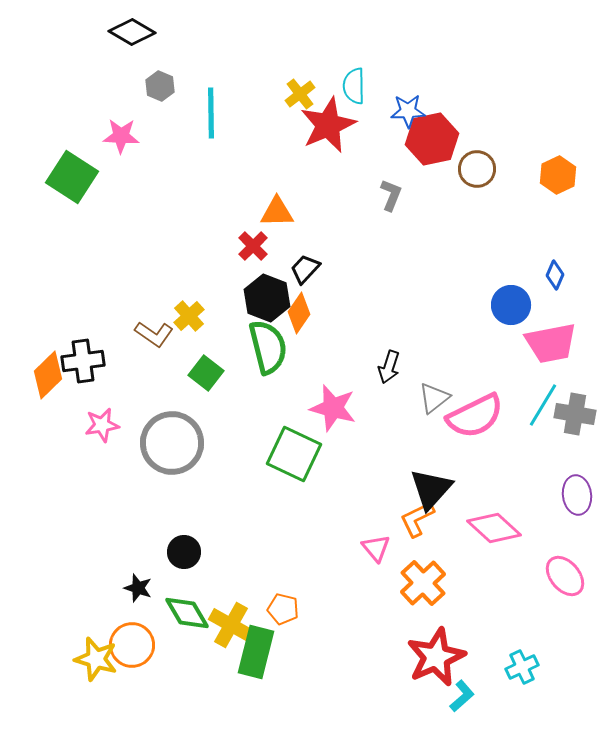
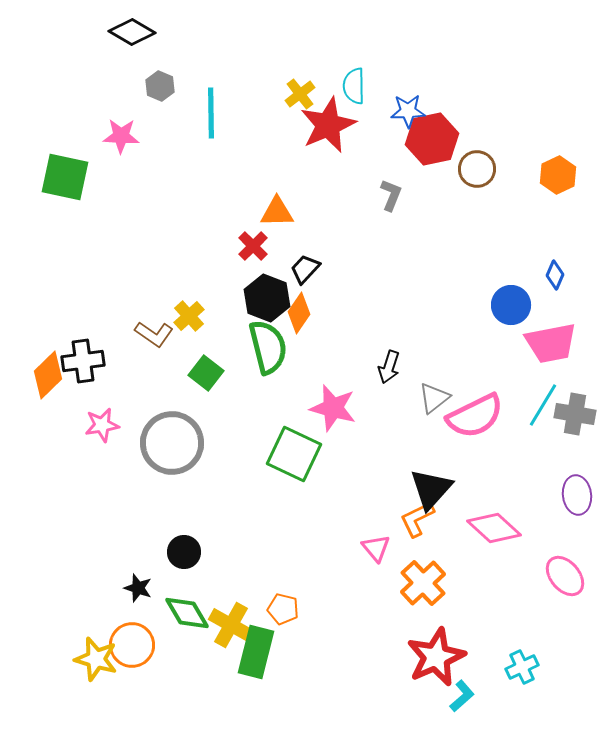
green square at (72, 177): moved 7 px left; rotated 21 degrees counterclockwise
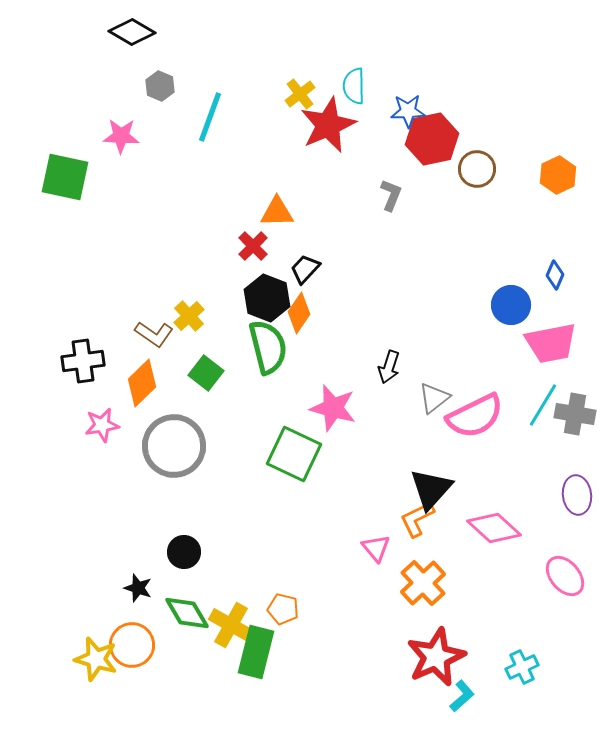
cyan line at (211, 113): moved 1 px left, 4 px down; rotated 21 degrees clockwise
orange diamond at (48, 375): moved 94 px right, 8 px down
gray circle at (172, 443): moved 2 px right, 3 px down
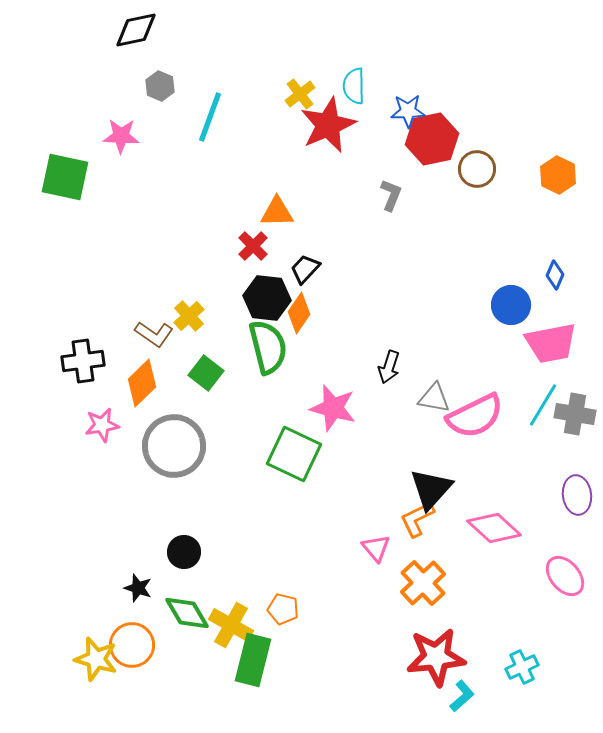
black diamond at (132, 32): moved 4 px right, 2 px up; rotated 42 degrees counterclockwise
orange hexagon at (558, 175): rotated 9 degrees counterclockwise
black hexagon at (267, 298): rotated 15 degrees counterclockwise
gray triangle at (434, 398): rotated 48 degrees clockwise
green rectangle at (256, 652): moved 3 px left, 8 px down
red star at (436, 657): rotated 18 degrees clockwise
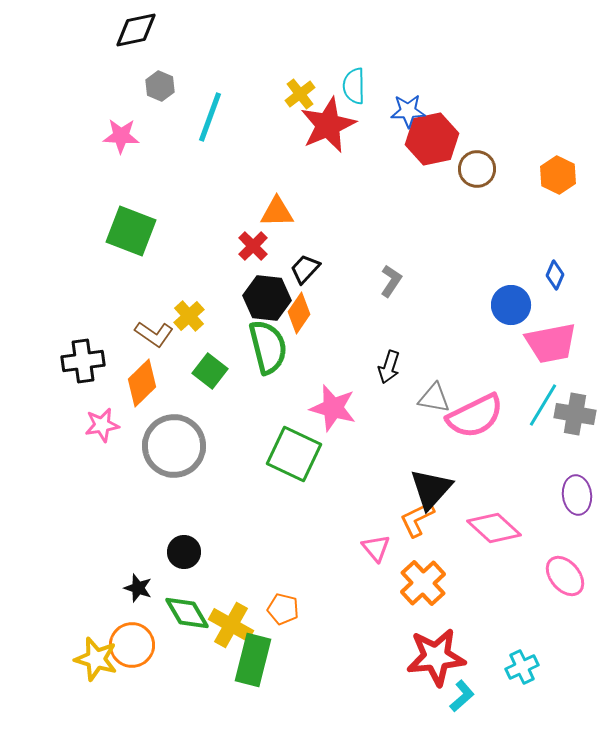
green square at (65, 177): moved 66 px right, 54 px down; rotated 9 degrees clockwise
gray L-shape at (391, 195): moved 86 px down; rotated 12 degrees clockwise
green square at (206, 373): moved 4 px right, 2 px up
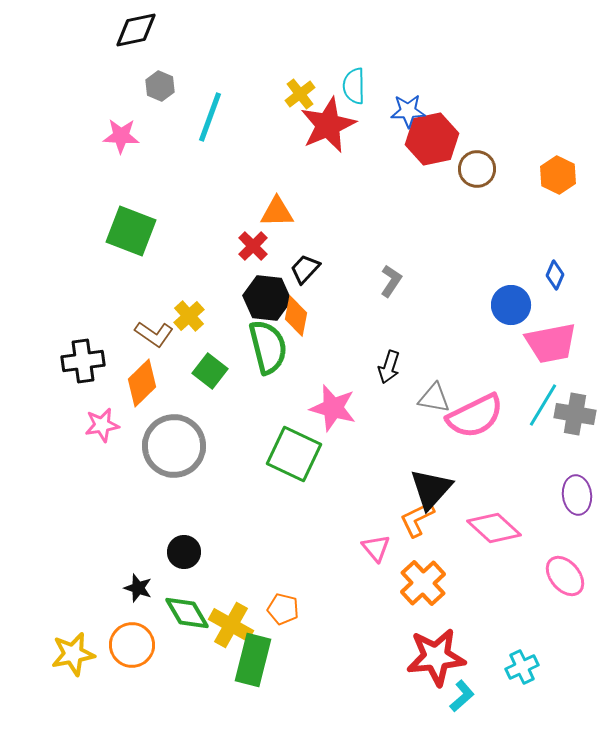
orange diamond at (299, 313): moved 3 px left, 3 px down; rotated 24 degrees counterclockwise
yellow star at (96, 659): moved 23 px left, 5 px up; rotated 27 degrees counterclockwise
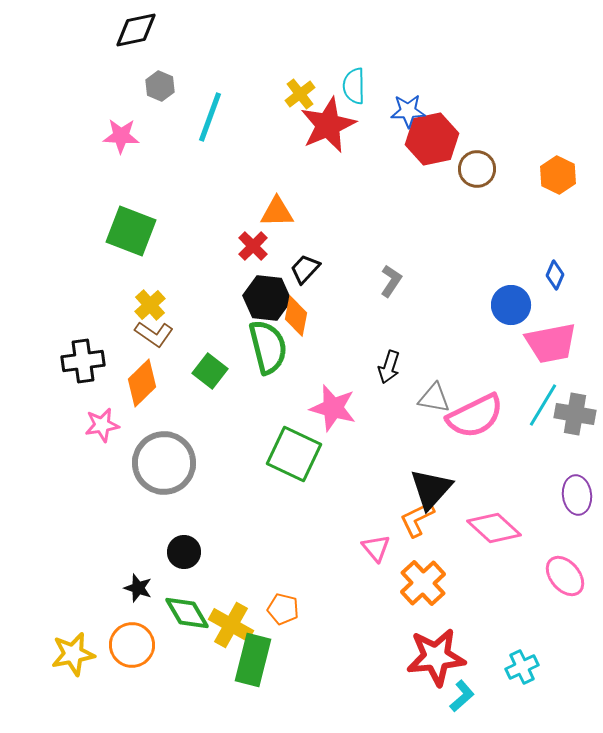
yellow cross at (189, 316): moved 39 px left, 11 px up
gray circle at (174, 446): moved 10 px left, 17 px down
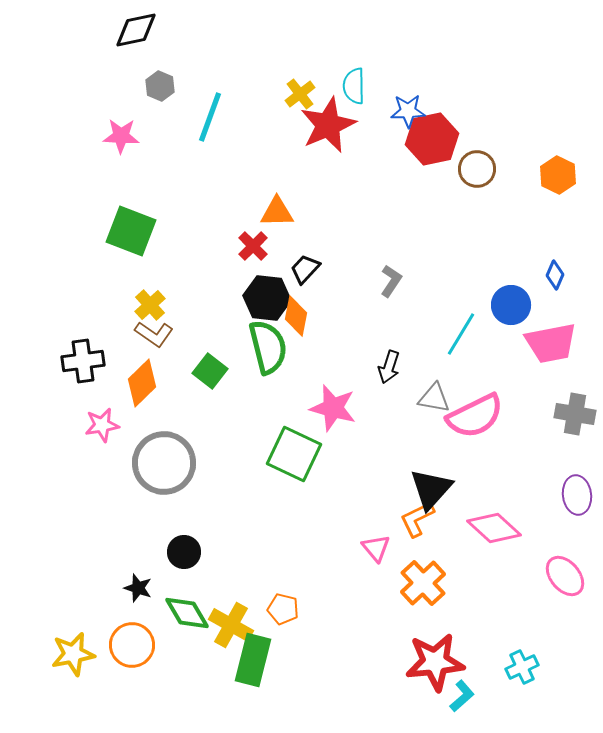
cyan line at (543, 405): moved 82 px left, 71 px up
red star at (436, 657): moved 1 px left, 5 px down
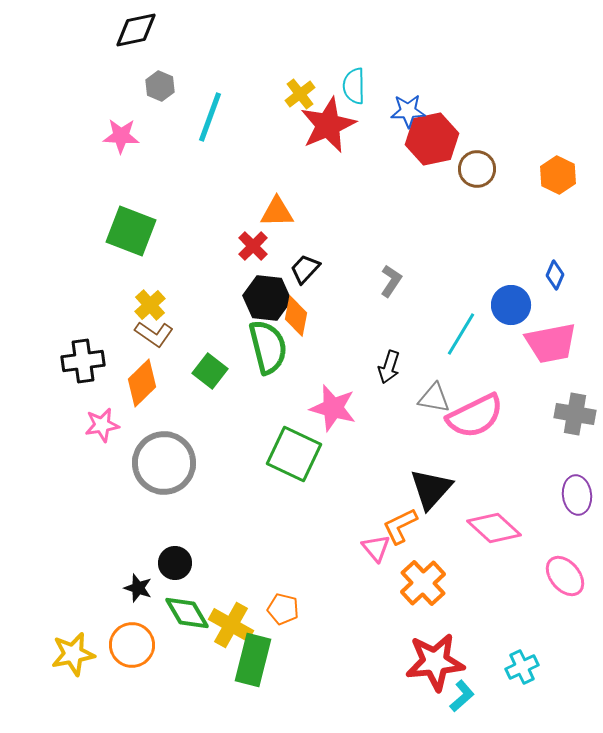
orange L-shape at (417, 519): moved 17 px left, 7 px down
black circle at (184, 552): moved 9 px left, 11 px down
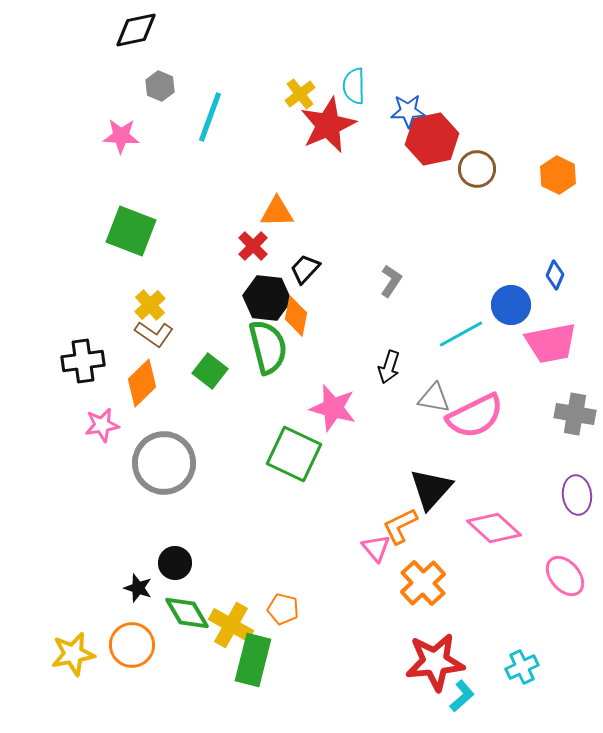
cyan line at (461, 334): rotated 30 degrees clockwise
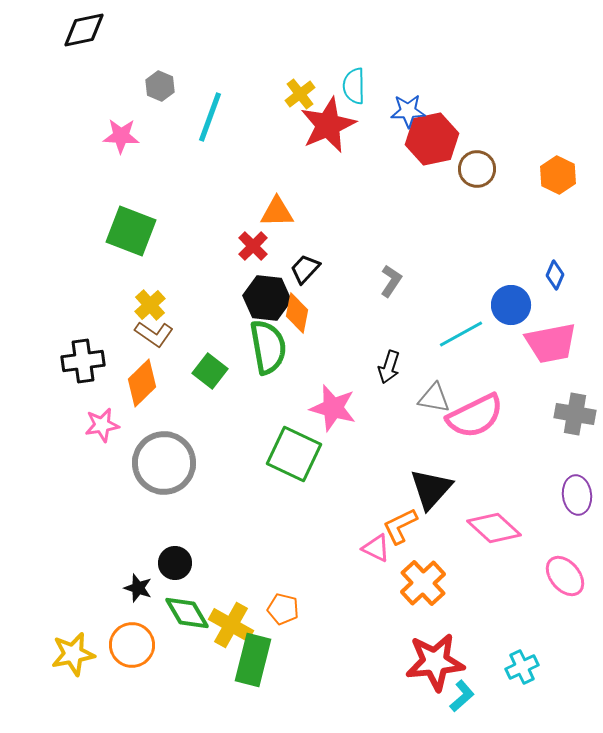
black diamond at (136, 30): moved 52 px left
orange diamond at (296, 316): moved 1 px right, 3 px up
green semicircle at (268, 347): rotated 4 degrees clockwise
pink triangle at (376, 548): rotated 24 degrees counterclockwise
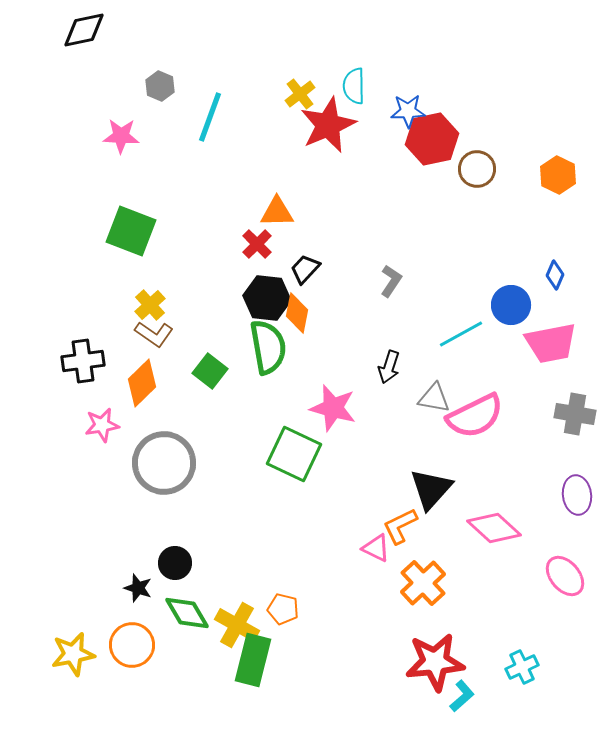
red cross at (253, 246): moved 4 px right, 2 px up
yellow cross at (231, 625): moved 6 px right
